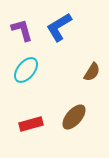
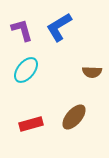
brown semicircle: rotated 60 degrees clockwise
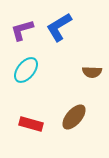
purple L-shape: rotated 90 degrees counterclockwise
red rectangle: rotated 30 degrees clockwise
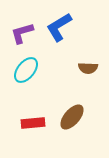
purple L-shape: moved 3 px down
brown semicircle: moved 4 px left, 4 px up
brown ellipse: moved 2 px left
red rectangle: moved 2 px right, 1 px up; rotated 20 degrees counterclockwise
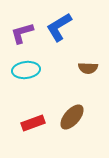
cyan ellipse: rotated 44 degrees clockwise
red rectangle: rotated 15 degrees counterclockwise
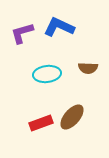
blue L-shape: rotated 56 degrees clockwise
cyan ellipse: moved 21 px right, 4 px down
red rectangle: moved 8 px right
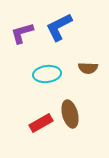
blue L-shape: rotated 52 degrees counterclockwise
brown ellipse: moved 2 px left, 3 px up; rotated 56 degrees counterclockwise
red rectangle: rotated 10 degrees counterclockwise
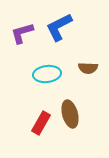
red rectangle: rotated 30 degrees counterclockwise
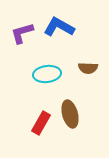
blue L-shape: rotated 56 degrees clockwise
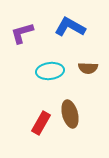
blue L-shape: moved 11 px right
cyan ellipse: moved 3 px right, 3 px up
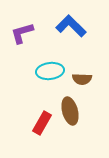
blue L-shape: moved 1 px right, 1 px up; rotated 16 degrees clockwise
brown semicircle: moved 6 px left, 11 px down
brown ellipse: moved 3 px up
red rectangle: moved 1 px right
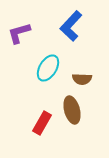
blue L-shape: rotated 92 degrees counterclockwise
purple L-shape: moved 3 px left
cyan ellipse: moved 2 px left, 3 px up; rotated 52 degrees counterclockwise
brown ellipse: moved 2 px right, 1 px up
